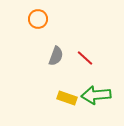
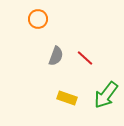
green arrow: moved 10 px right; rotated 48 degrees counterclockwise
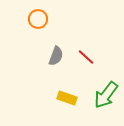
red line: moved 1 px right, 1 px up
